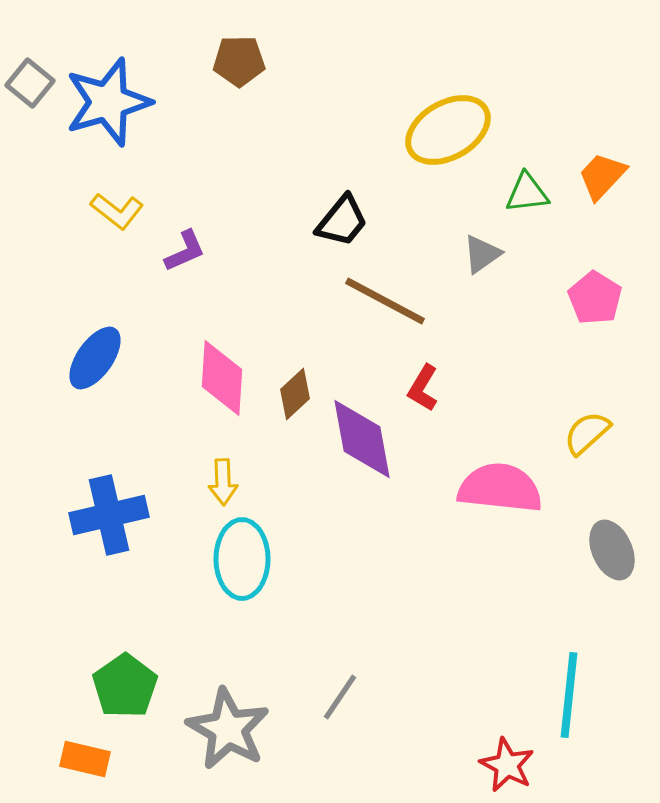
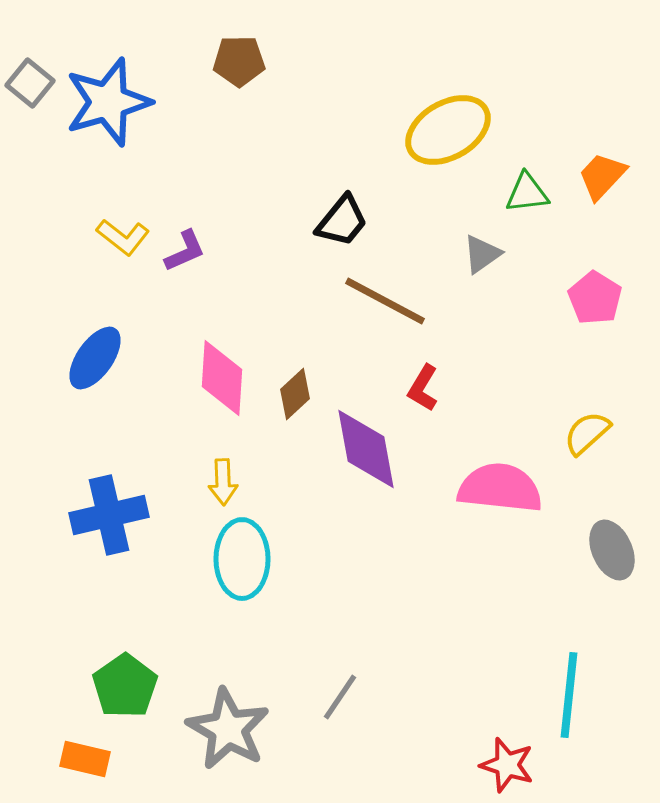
yellow L-shape: moved 6 px right, 26 px down
purple diamond: moved 4 px right, 10 px down
red star: rotated 10 degrees counterclockwise
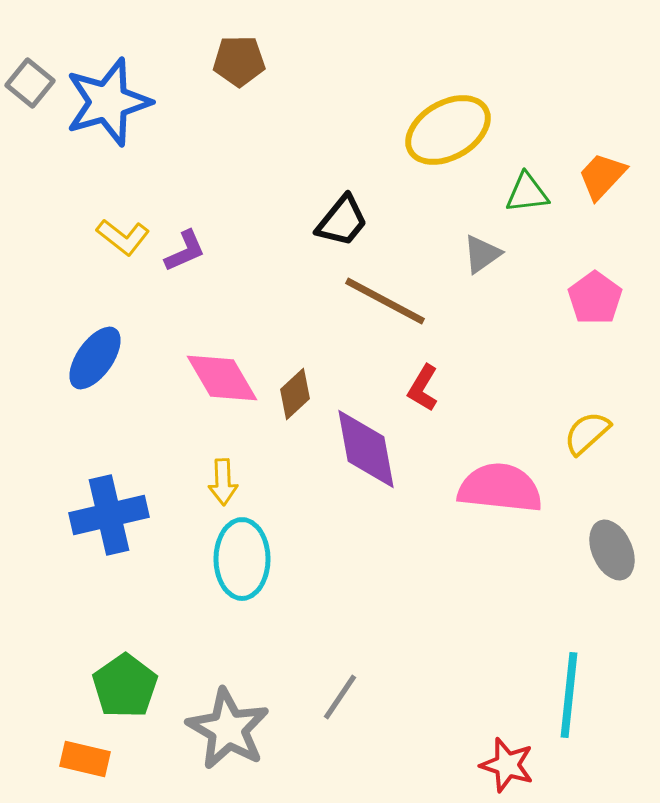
pink pentagon: rotated 4 degrees clockwise
pink diamond: rotated 34 degrees counterclockwise
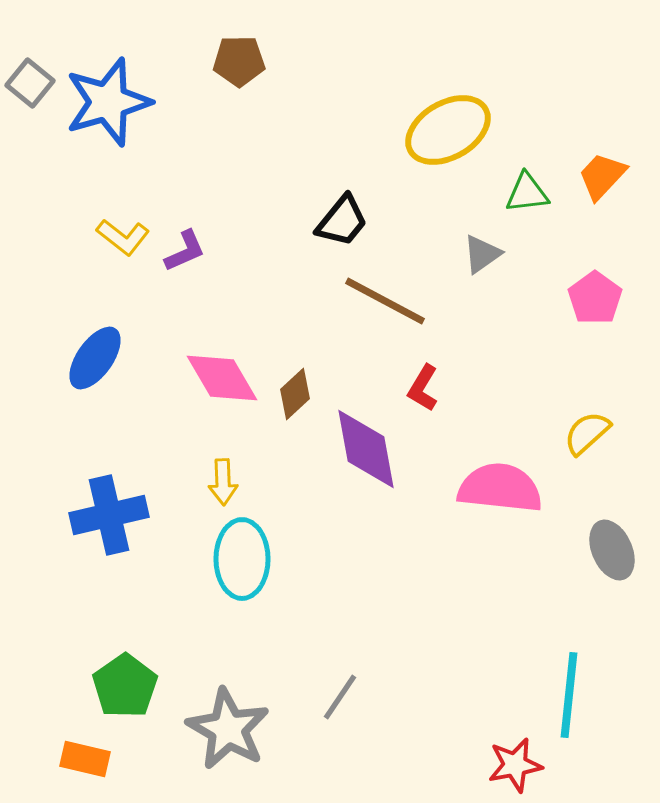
red star: moved 8 px right; rotated 28 degrees counterclockwise
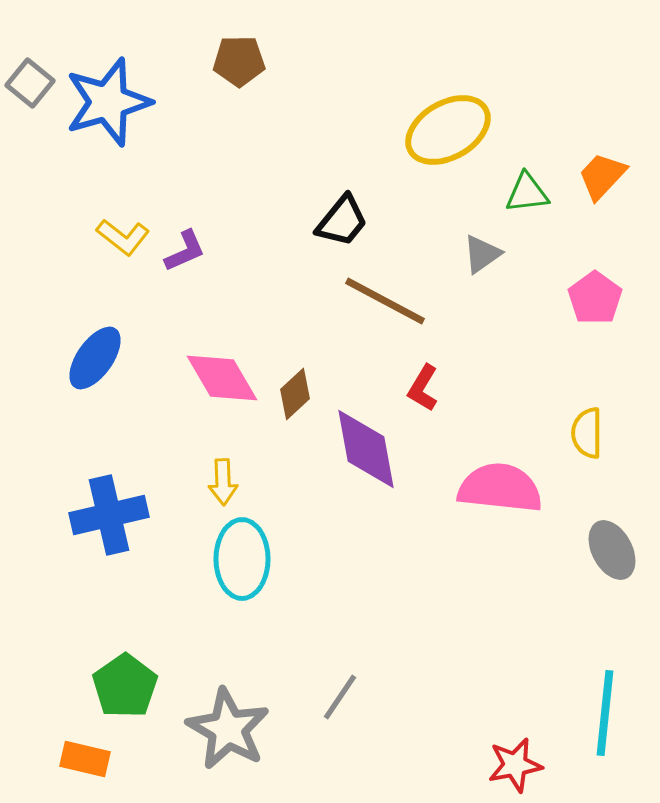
yellow semicircle: rotated 48 degrees counterclockwise
gray ellipse: rotated 4 degrees counterclockwise
cyan line: moved 36 px right, 18 px down
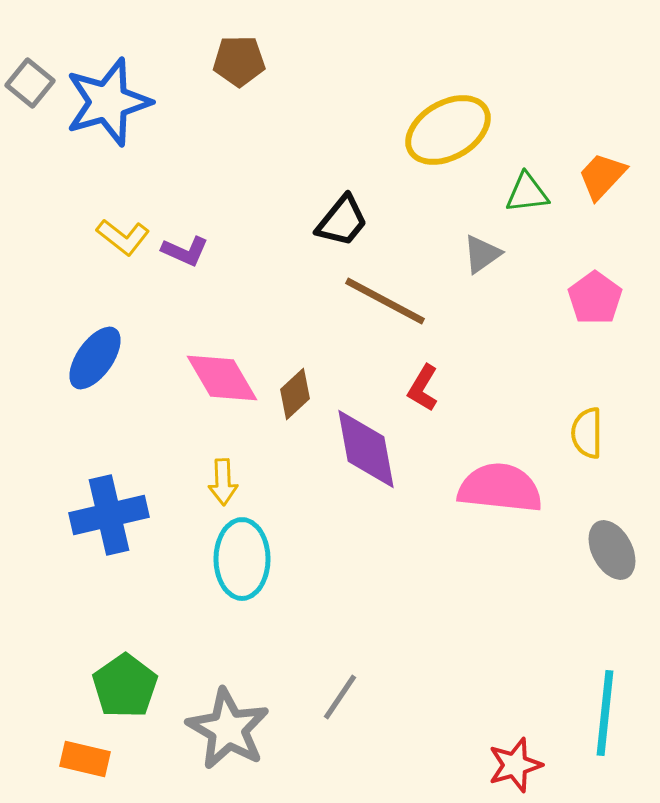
purple L-shape: rotated 48 degrees clockwise
red star: rotated 6 degrees counterclockwise
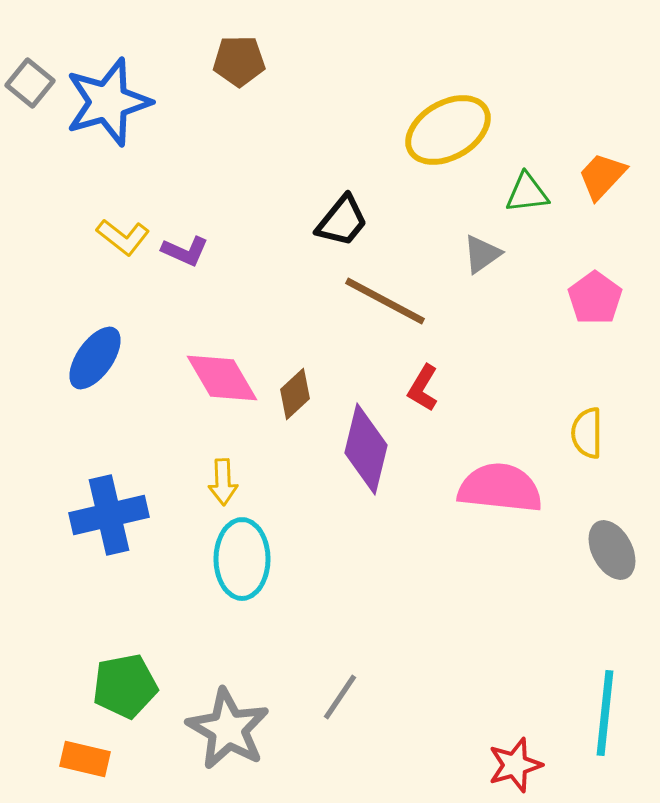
purple diamond: rotated 24 degrees clockwise
green pentagon: rotated 24 degrees clockwise
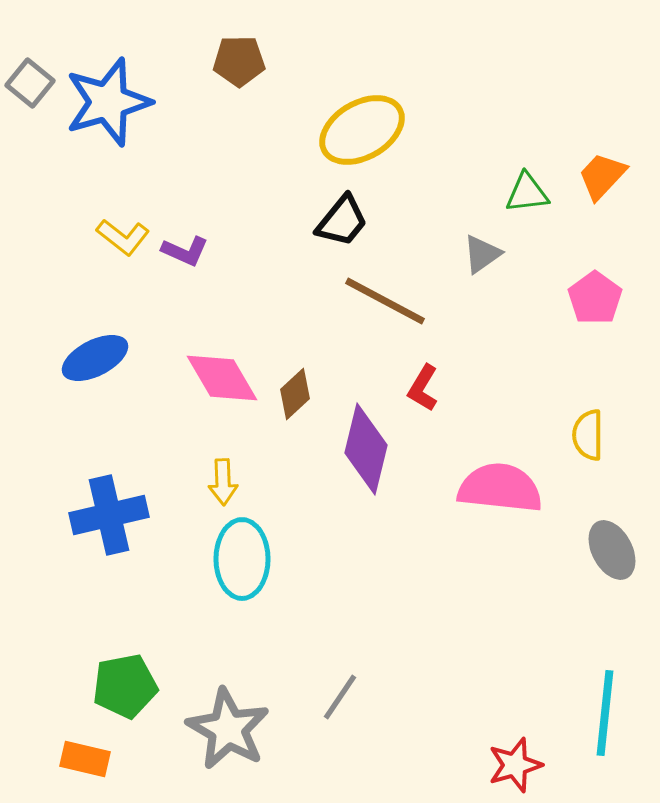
yellow ellipse: moved 86 px left
blue ellipse: rotated 28 degrees clockwise
yellow semicircle: moved 1 px right, 2 px down
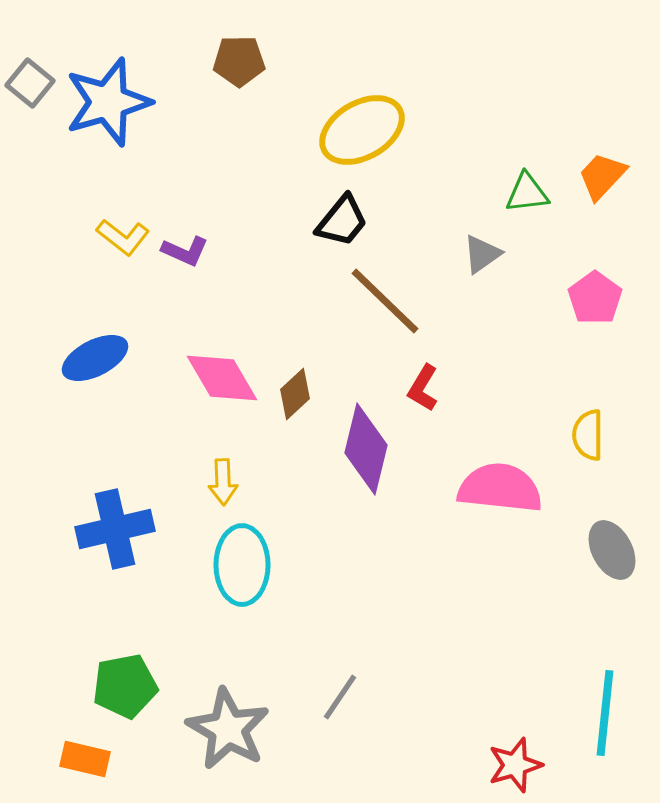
brown line: rotated 16 degrees clockwise
blue cross: moved 6 px right, 14 px down
cyan ellipse: moved 6 px down
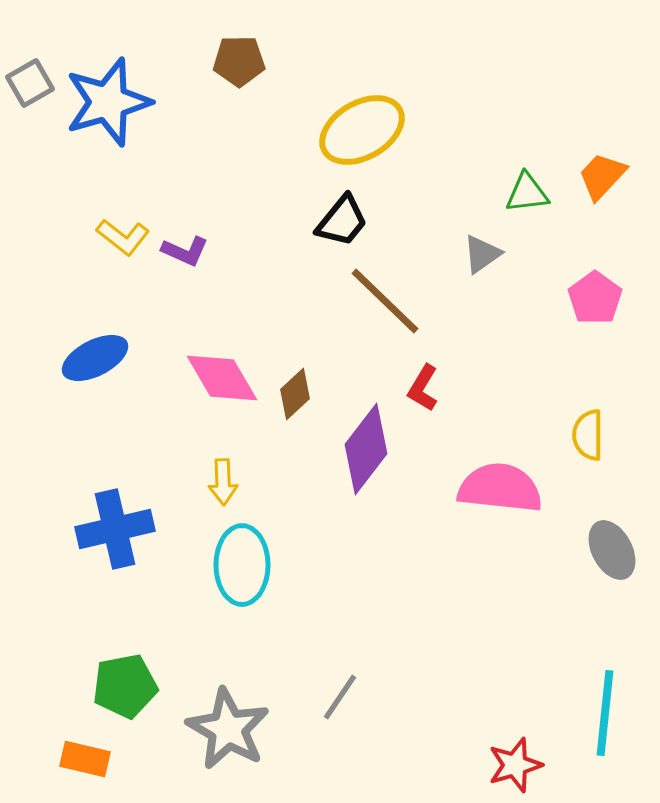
gray square: rotated 21 degrees clockwise
purple diamond: rotated 24 degrees clockwise
